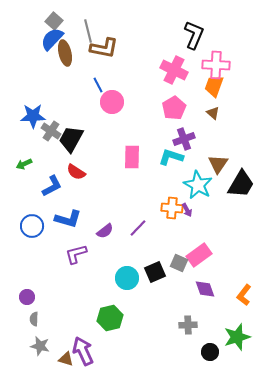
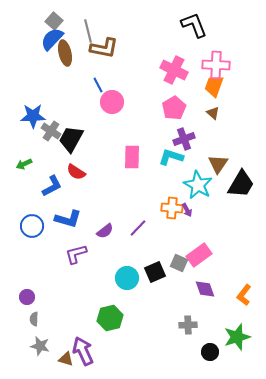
black L-shape at (194, 35): moved 10 px up; rotated 44 degrees counterclockwise
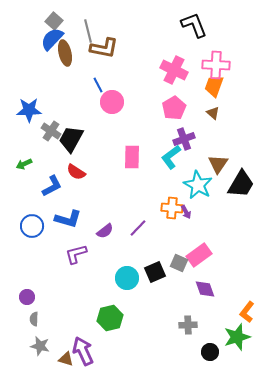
blue star at (33, 116): moved 4 px left, 6 px up
cyan L-shape at (171, 157): rotated 55 degrees counterclockwise
purple arrow at (187, 210): moved 1 px left, 2 px down
orange L-shape at (244, 295): moved 3 px right, 17 px down
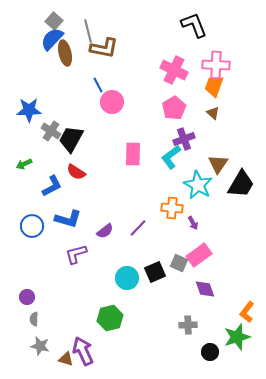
pink rectangle at (132, 157): moved 1 px right, 3 px up
purple arrow at (186, 212): moved 7 px right, 11 px down
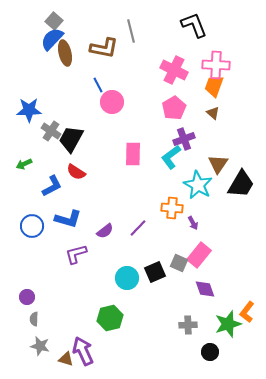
gray line at (88, 31): moved 43 px right
pink rectangle at (199, 255): rotated 15 degrees counterclockwise
green star at (237, 337): moved 9 px left, 13 px up
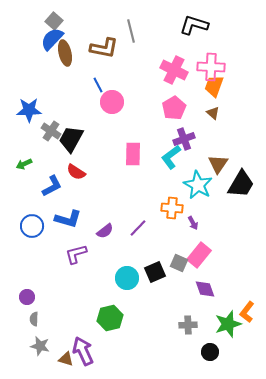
black L-shape at (194, 25): rotated 52 degrees counterclockwise
pink cross at (216, 65): moved 5 px left, 2 px down
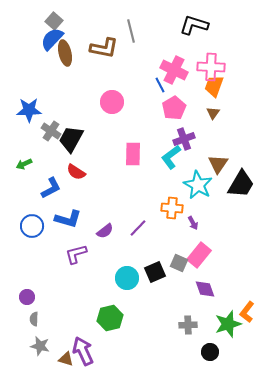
blue line at (98, 85): moved 62 px right
brown triangle at (213, 113): rotated 24 degrees clockwise
blue L-shape at (52, 186): moved 1 px left, 2 px down
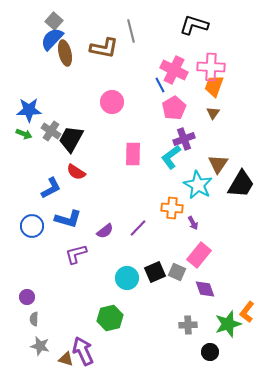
green arrow at (24, 164): moved 30 px up; rotated 133 degrees counterclockwise
gray square at (179, 263): moved 2 px left, 9 px down
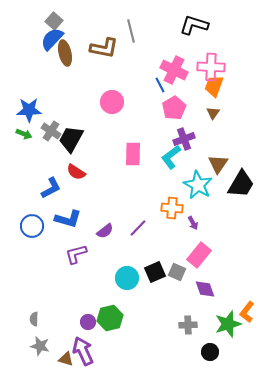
purple circle at (27, 297): moved 61 px right, 25 px down
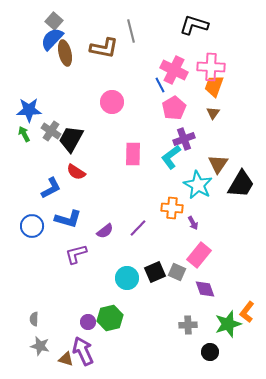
green arrow at (24, 134): rotated 140 degrees counterclockwise
